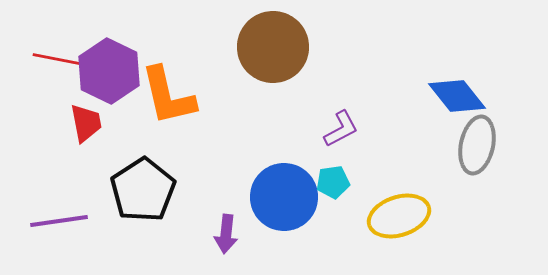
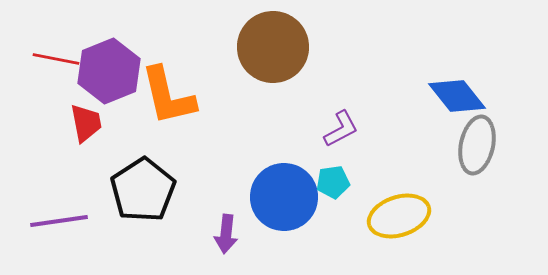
purple hexagon: rotated 12 degrees clockwise
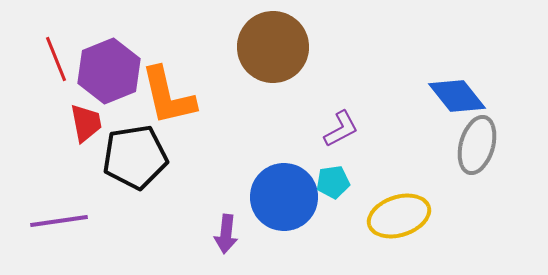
red line: rotated 57 degrees clockwise
gray ellipse: rotated 4 degrees clockwise
black pentagon: moved 8 px left, 33 px up; rotated 24 degrees clockwise
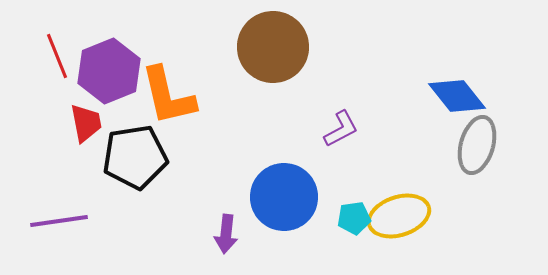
red line: moved 1 px right, 3 px up
cyan pentagon: moved 21 px right, 36 px down
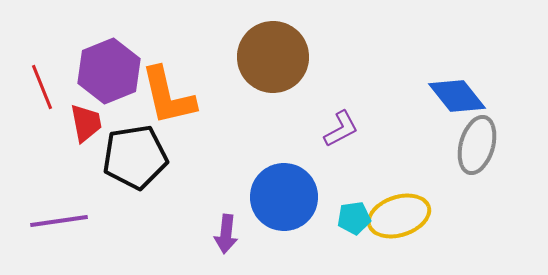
brown circle: moved 10 px down
red line: moved 15 px left, 31 px down
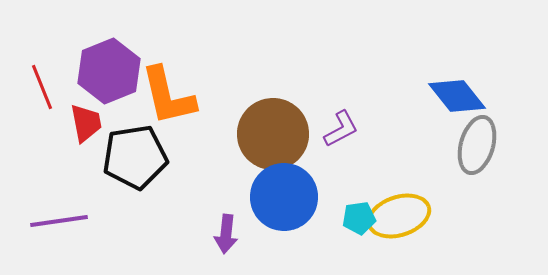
brown circle: moved 77 px down
cyan pentagon: moved 5 px right
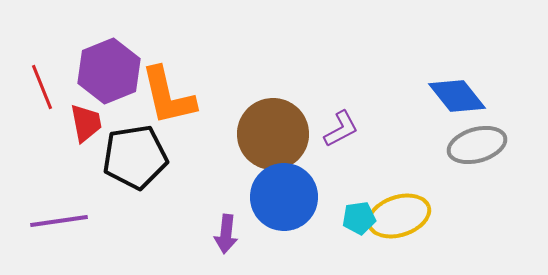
gray ellipse: rotated 58 degrees clockwise
